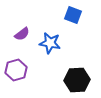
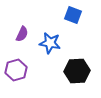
purple semicircle: rotated 28 degrees counterclockwise
black hexagon: moved 9 px up
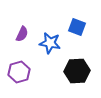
blue square: moved 4 px right, 12 px down
purple hexagon: moved 3 px right, 2 px down
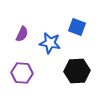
purple hexagon: moved 3 px right, 1 px down; rotated 20 degrees clockwise
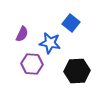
blue square: moved 6 px left, 4 px up; rotated 18 degrees clockwise
purple hexagon: moved 10 px right, 9 px up
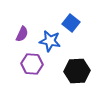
blue star: moved 2 px up
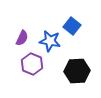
blue square: moved 1 px right, 3 px down
purple semicircle: moved 4 px down
purple hexagon: rotated 20 degrees clockwise
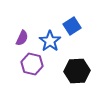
blue square: rotated 18 degrees clockwise
blue star: rotated 25 degrees clockwise
purple hexagon: rotated 10 degrees counterclockwise
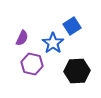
blue star: moved 3 px right, 2 px down
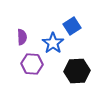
purple semicircle: moved 1 px up; rotated 28 degrees counterclockwise
purple hexagon: rotated 10 degrees counterclockwise
